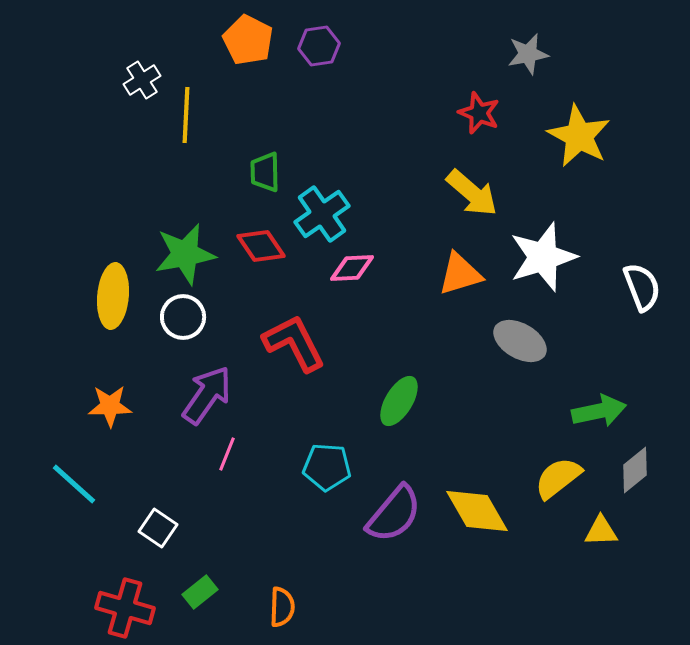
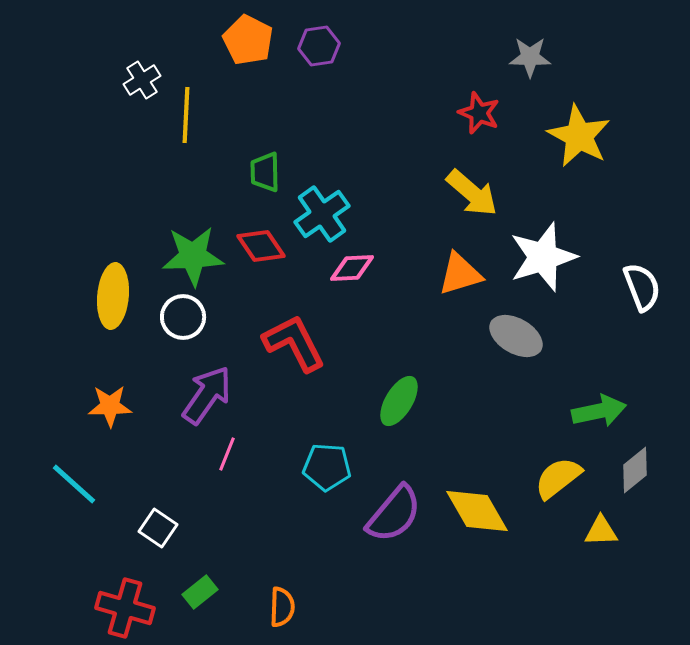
gray star: moved 2 px right, 3 px down; rotated 12 degrees clockwise
green star: moved 8 px right, 2 px down; rotated 8 degrees clockwise
gray ellipse: moved 4 px left, 5 px up
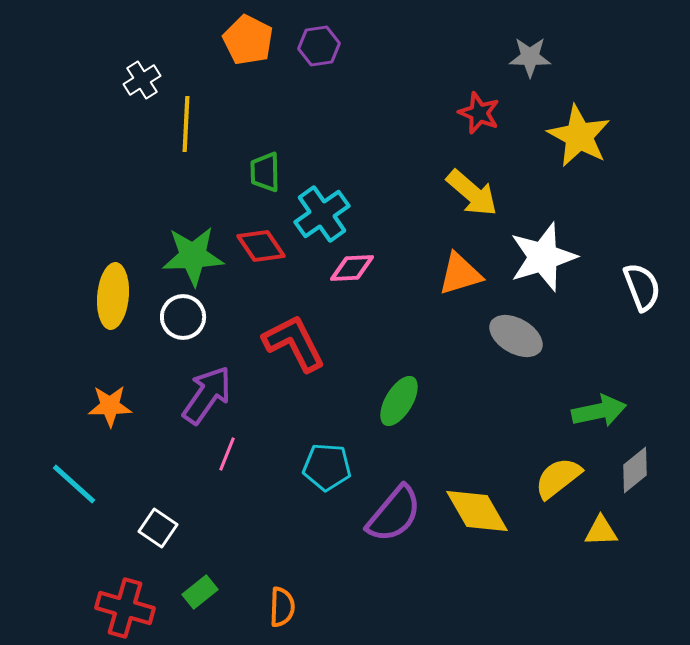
yellow line: moved 9 px down
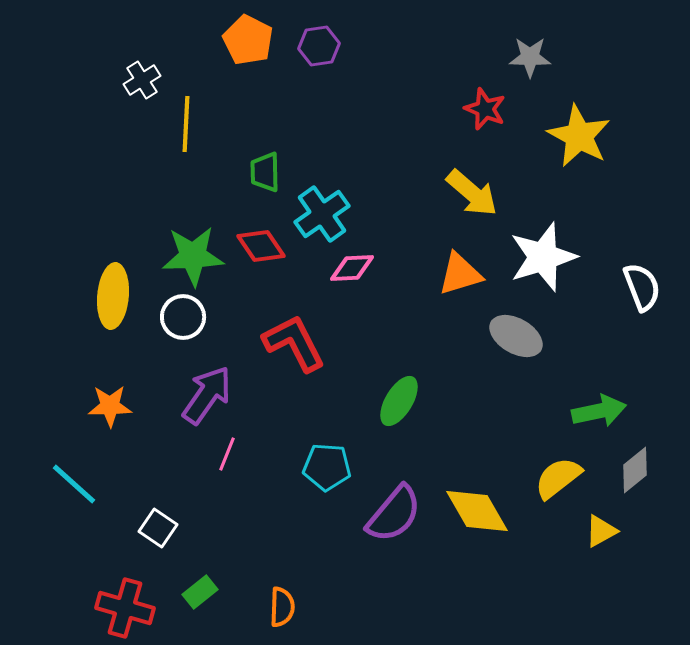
red star: moved 6 px right, 4 px up
yellow triangle: rotated 27 degrees counterclockwise
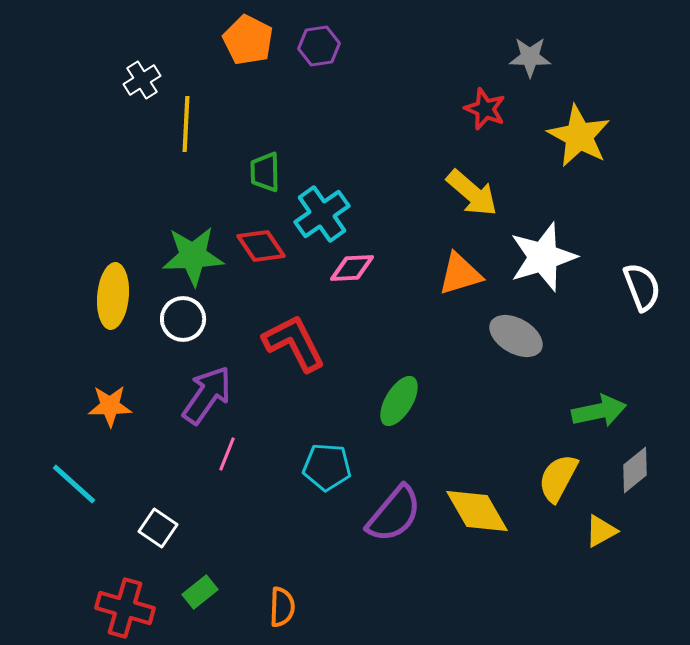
white circle: moved 2 px down
yellow semicircle: rotated 24 degrees counterclockwise
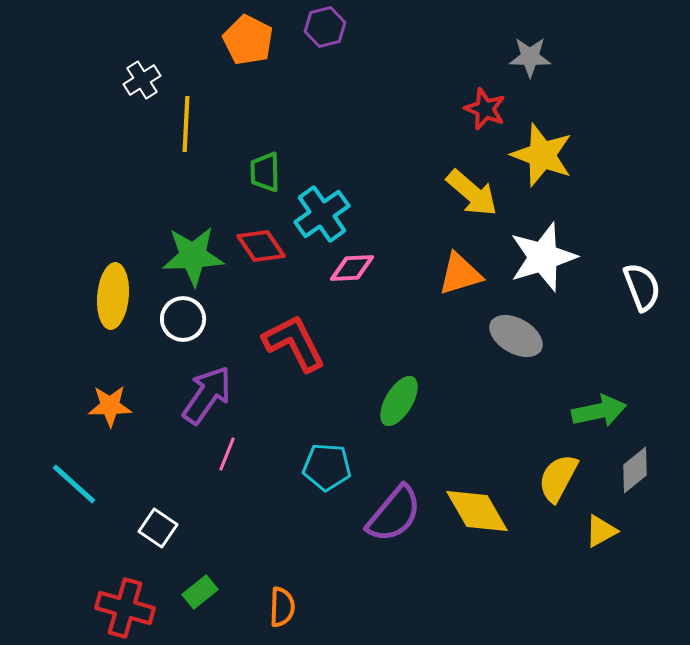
purple hexagon: moved 6 px right, 19 px up; rotated 6 degrees counterclockwise
yellow star: moved 37 px left, 19 px down; rotated 8 degrees counterclockwise
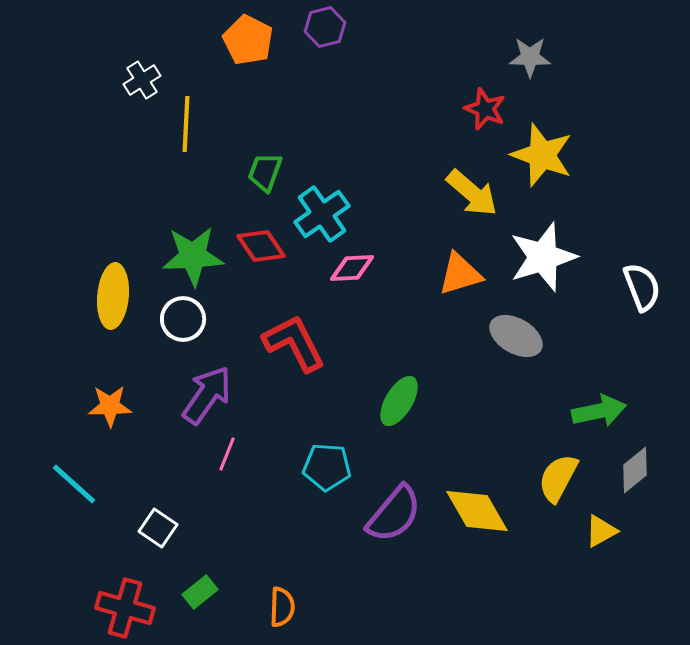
green trapezoid: rotated 21 degrees clockwise
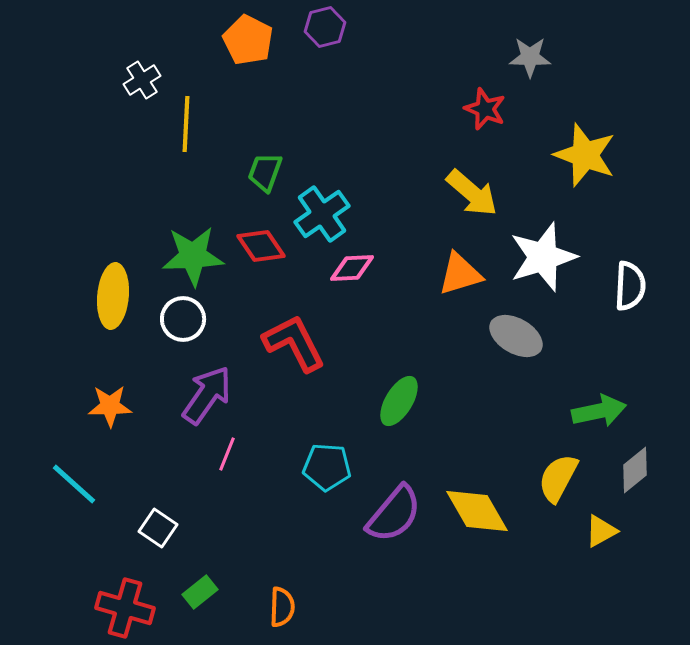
yellow star: moved 43 px right
white semicircle: moved 12 px left, 1 px up; rotated 24 degrees clockwise
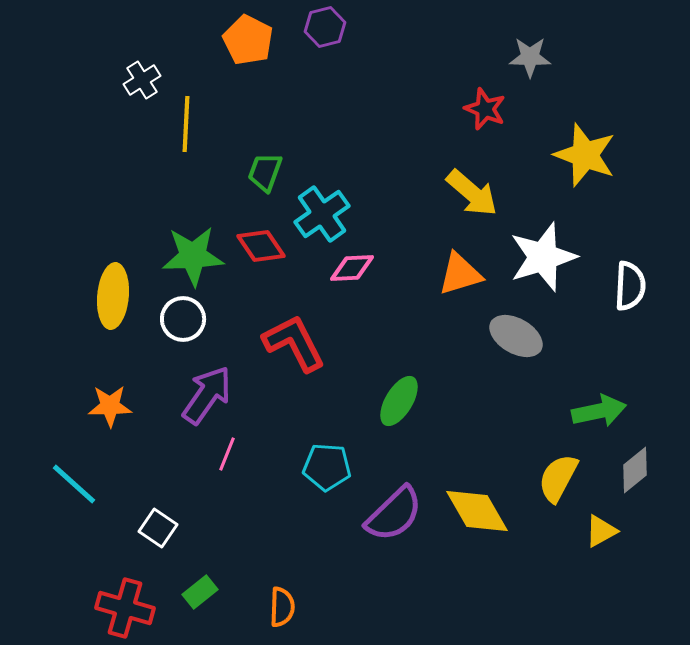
purple semicircle: rotated 6 degrees clockwise
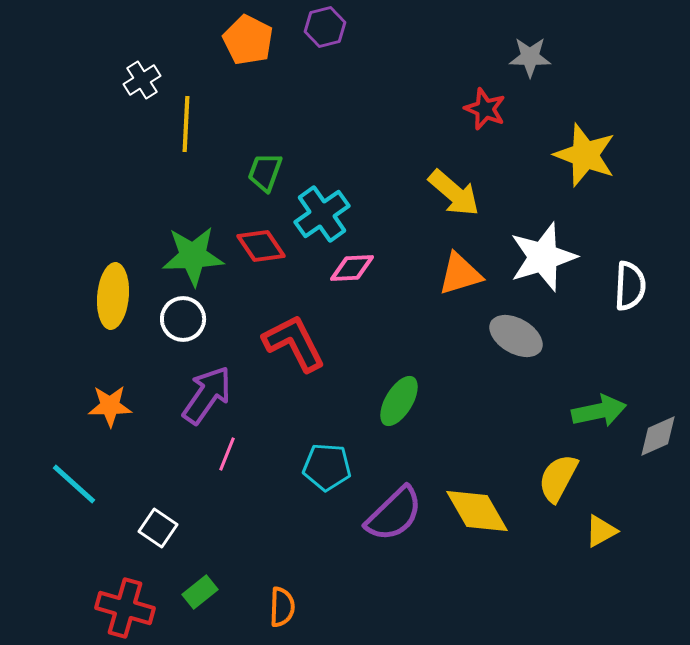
yellow arrow: moved 18 px left
gray diamond: moved 23 px right, 34 px up; rotated 15 degrees clockwise
